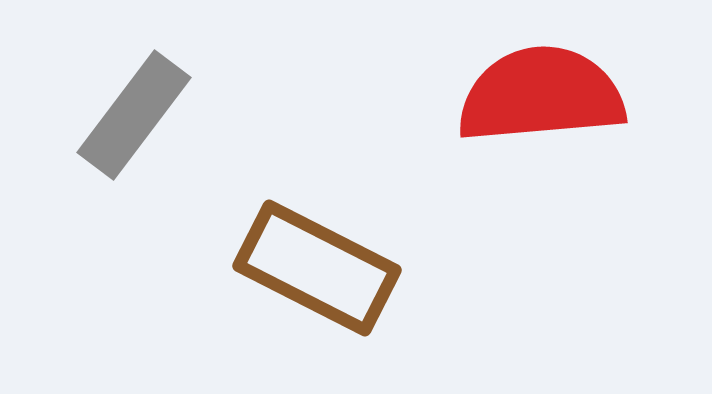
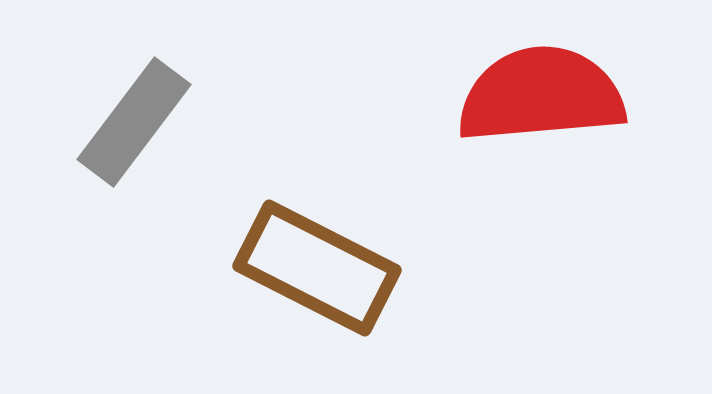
gray rectangle: moved 7 px down
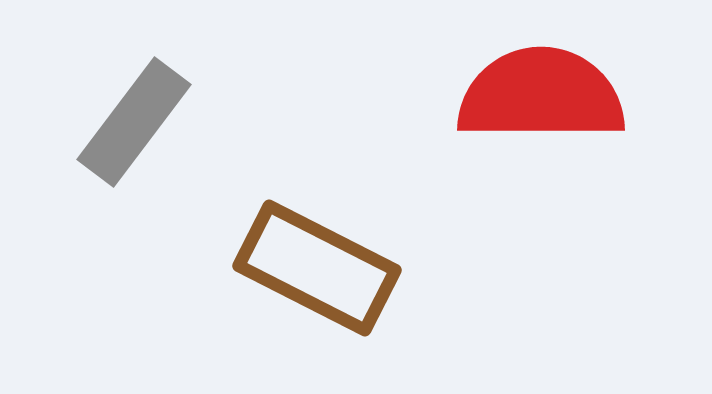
red semicircle: rotated 5 degrees clockwise
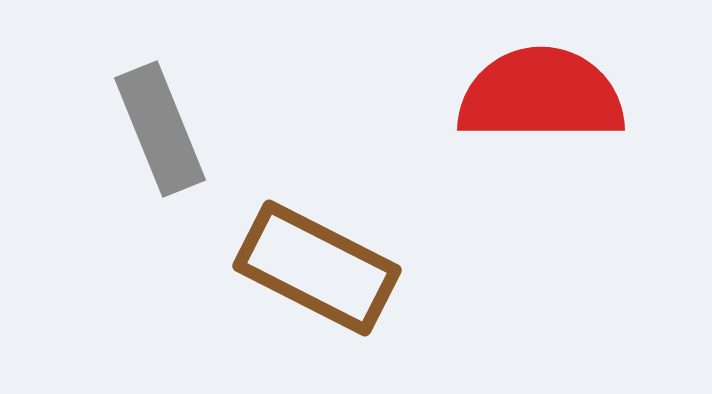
gray rectangle: moved 26 px right, 7 px down; rotated 59 degrees counterclockwise
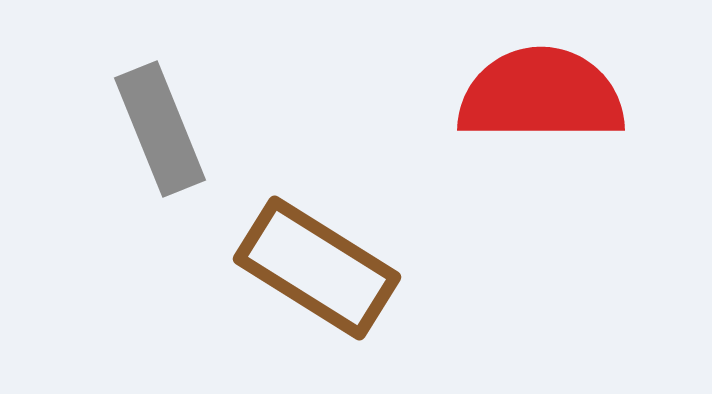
brown rectangle: rotated 5 degrees clockwise
